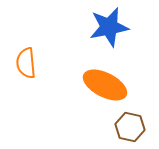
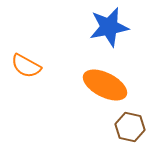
orange semicircle: moved 3 px down; rotated 56 degrees counterclockwise
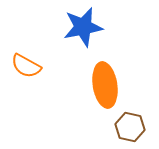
blue star: moved 26 px left
orange ellipse: rotated 54 degrees clockwise
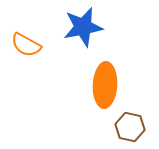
orange semicircle: moved 21 px up
orange ellipse: rotated 12 degrees clockwise
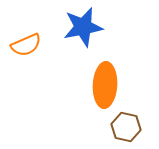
orange semicircle: rotated 52 degrees counterclockwise
brown hexagon: moved 4 px left
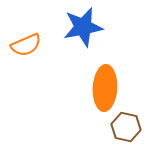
orange ellipse: moved 3 px down
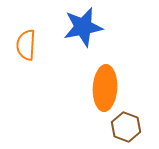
orange semicircle: rotated 116 degrees clockwise
brown hexagon: rotated 8 degrees clockwise
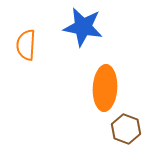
blue star: rotated 21 degrees clockwise
brown hexagon: moved 2 px down
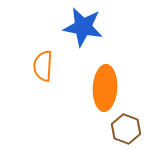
orange semicircle: moved 17 px right, 21 px down
